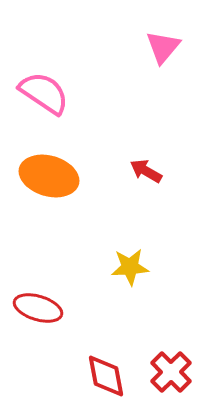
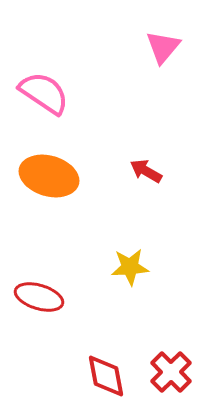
red ellipse: moved 1 px right, 11 px up
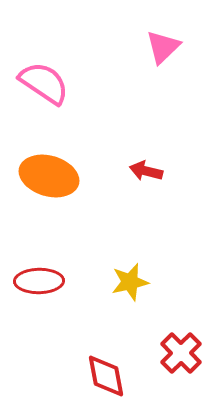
pink triangle: rotated 6 degrees clockwise
pink semicircle: moved 10 px up
red arrow: rotated 16 degrees counterclockwise
yellow star: moved 15 px down; rotated 9 degrees counterclockwise
red ellipse: moved 16 px up; rotated 18 degrees counterclockwise
red cross: moved 10 px right, 19 px up
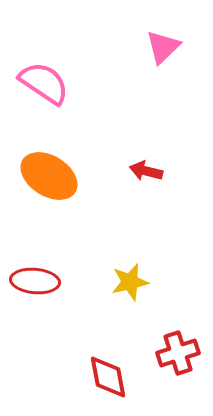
orange ellipse: rotated 16 degrees clockwise
red ellipse: moved 4 px left; rotated 6 degrees clockwise
red cross: moved 3 px left; rotated 27 degrees clockwise
red diamond: moved 2 px right, 1 px down
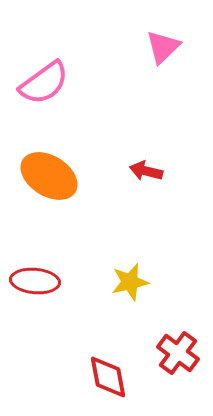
pink semicircle: rotated 110 degrees clockwise
red cross: rotated 36 degrees counterclockwise
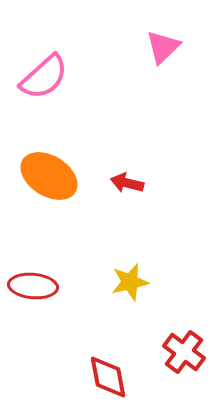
pink semicircle: moved 6 px up; rotated 6 degrees counterclockwise
red arrow: moved 19 px left, 12 px down
red ellipse: moved 2 px left, 5 px down
red cross: moved 6 px right, 1 px up
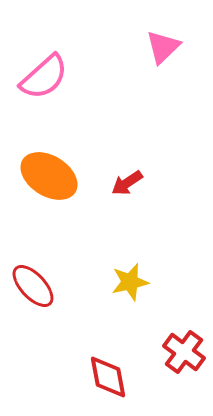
red arrow: rotated 48 degrees counterclockwise
red ellipse: rotated 42 degrees clockwise
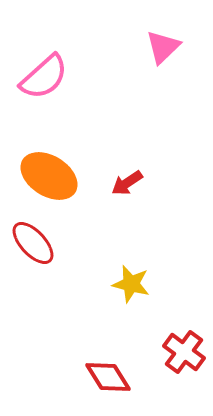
yellow star: moved 1 px right, 2 px down; rotated 27 degrees clockwise
red ellipse: moved 43 px up
red diamond: rotated 21 degrees counterclockwise
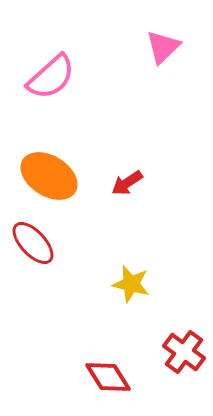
pink semicircle: moved 7 px right
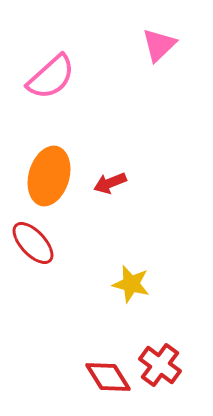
pink triangle: moved 4 px left, 2 px up
orange ellipse: rotated 74 degrees clockwise
red arrow: moved 17 px left; rotated 12 degrees clockwise
red cross: moved 24 px left, 13 px down
